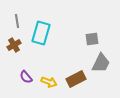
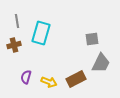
brown cross: rotated 16 degrees clockwise
purple semicircle: rotated 56 degrees clockwise
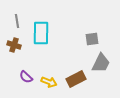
cyan rectangle: rotated 15 degrees counterclockwise
brown cross: rotated 32 degrees clockwise
purple semicircle: rotated 64 degrees counterclockwise
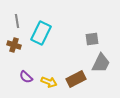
cyan rectangle: rotated 25 degrees clockwise
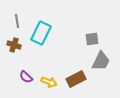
gray trapezoid: moved 2 px up
